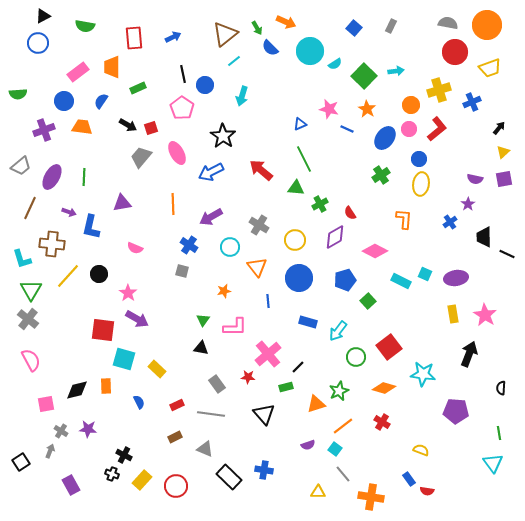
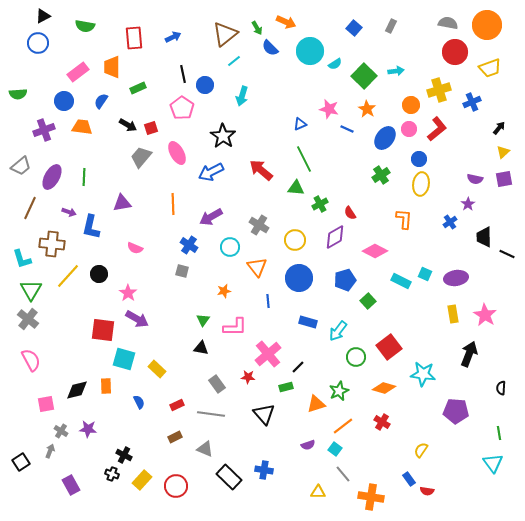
yellow semicircle at (421, 450): rotated 77 degrees counterclockwise
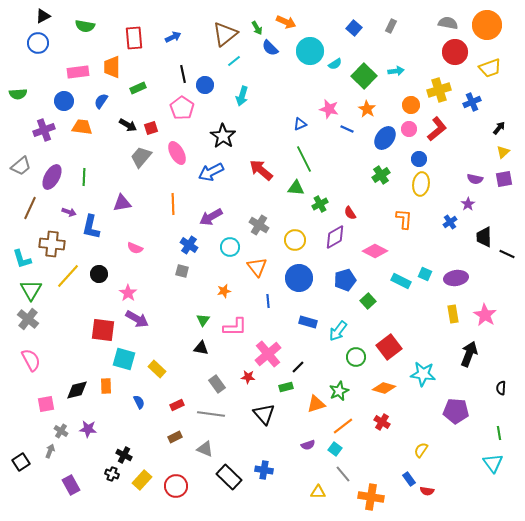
pink rectangle at (78, 72): rotated 30 degrees clockwise
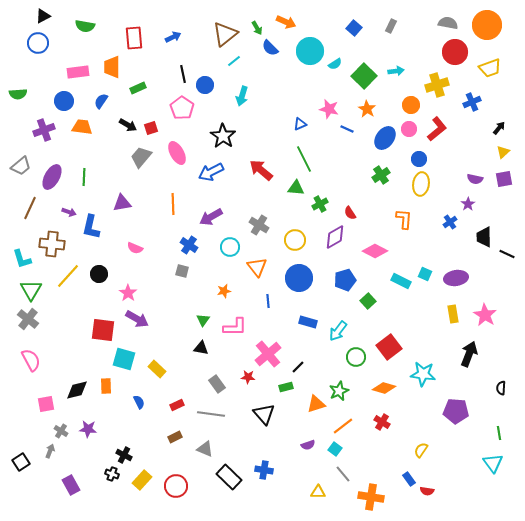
yellow cross at (439, 90): moved 2 px left, 5 px up
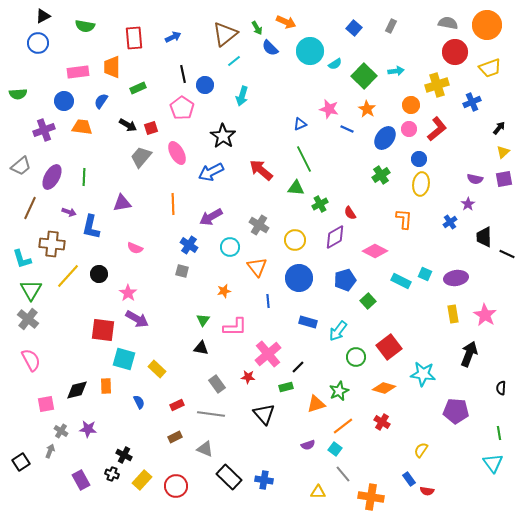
blue cross at (264, 470): moved 10 px down
purple rectangle at (71, 485): moved 10 px right, 5 px up
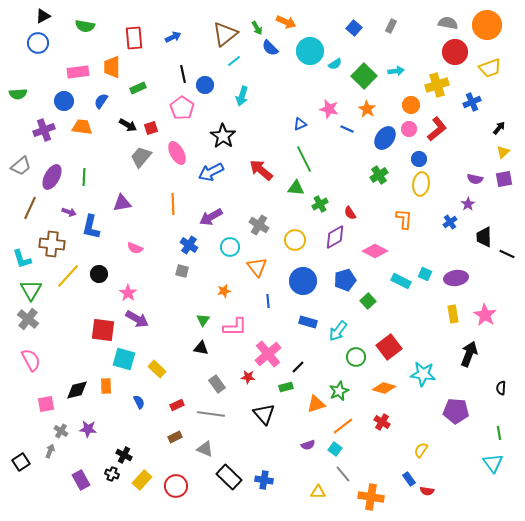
green cross at (381, 175): moved 2 px left
blue circle at (299, 278): moved 4 px right, 3 px down
